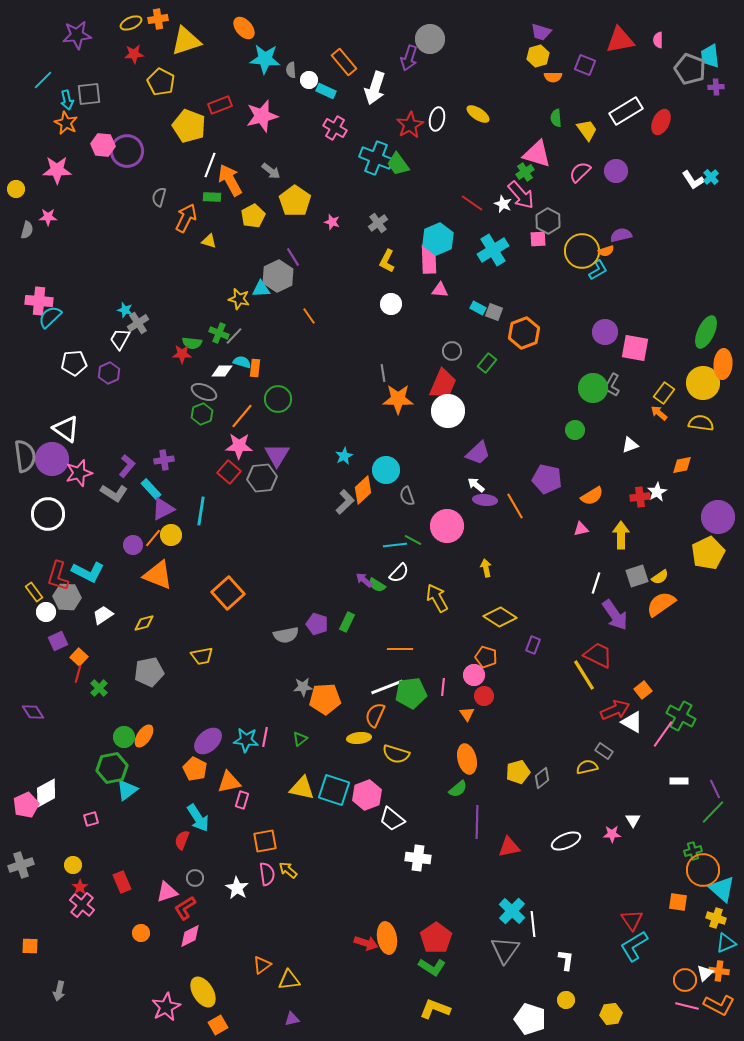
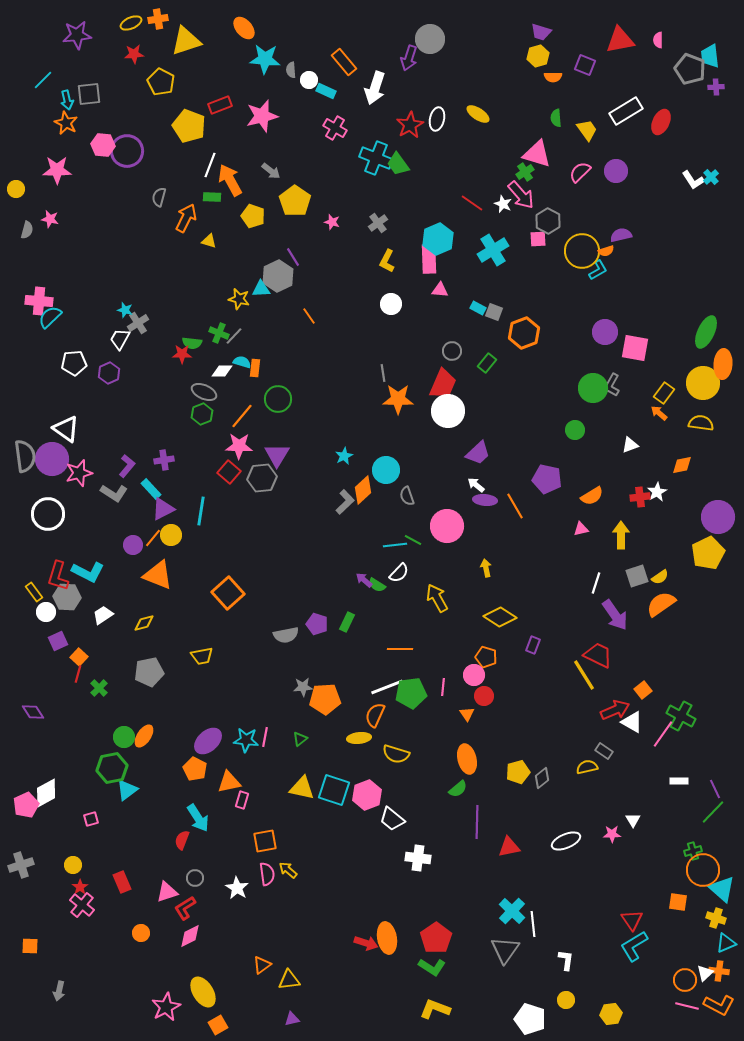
yellow pentagon at (253, 216): rotated 25 degrees counterclockwise
pink star at (48, 217): moved 2 px right, 2 px down; rotated 12 degrees clockwise
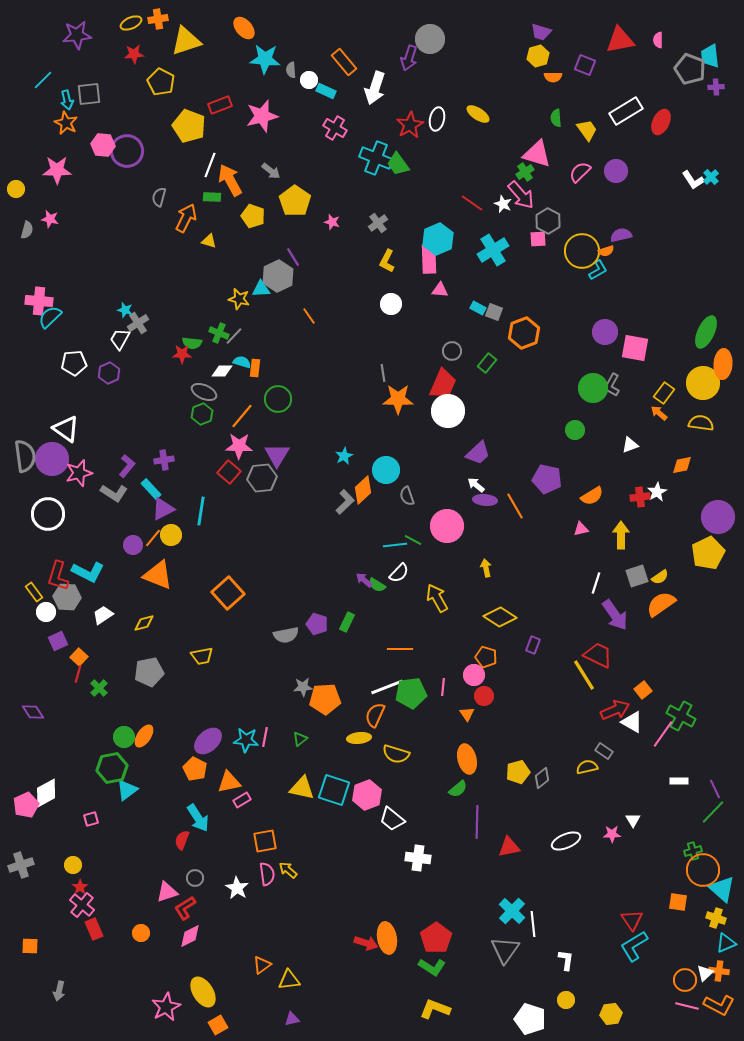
pink rectangle at (242, 800): rotated 42 degrees clockwise
red rectangle at (122, 882): moved 28 px left, 47 px down
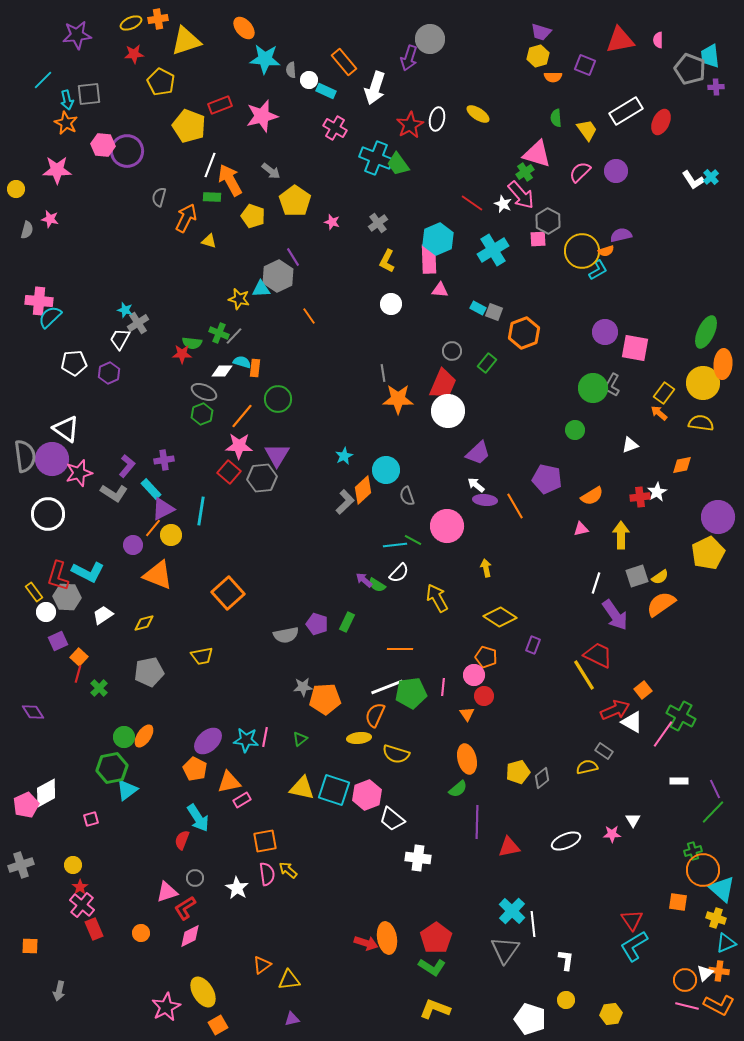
orange line at (153, 538): moved 10 px up
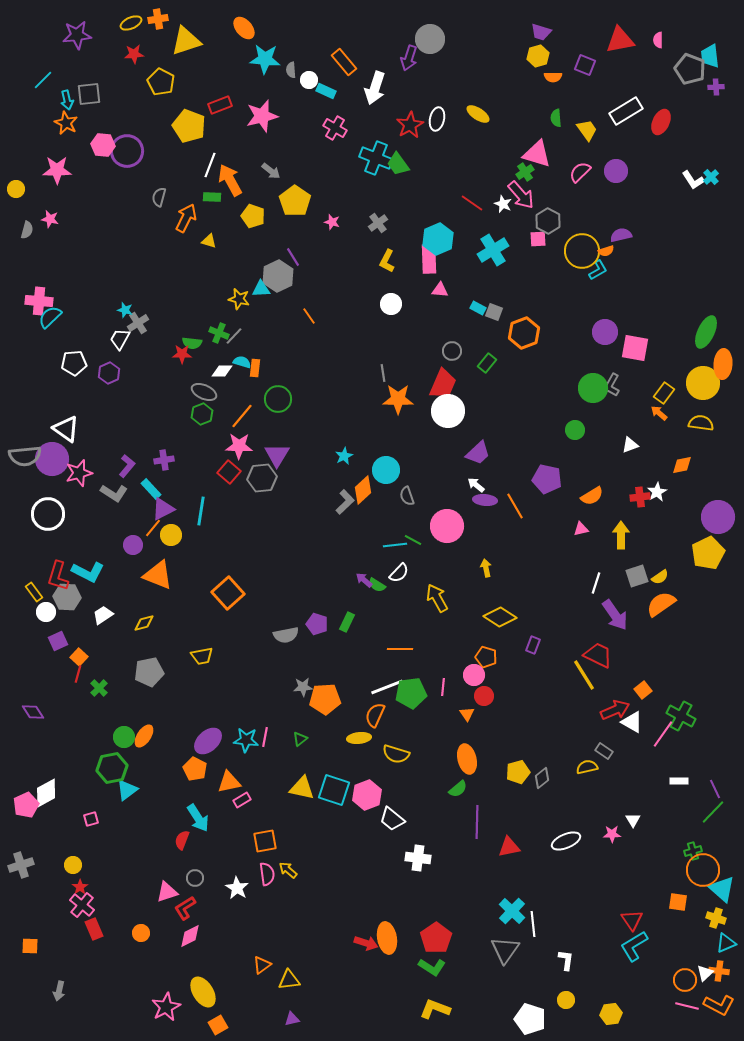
gray semicircle at (25, 456): rotated 92 degrees clockwise
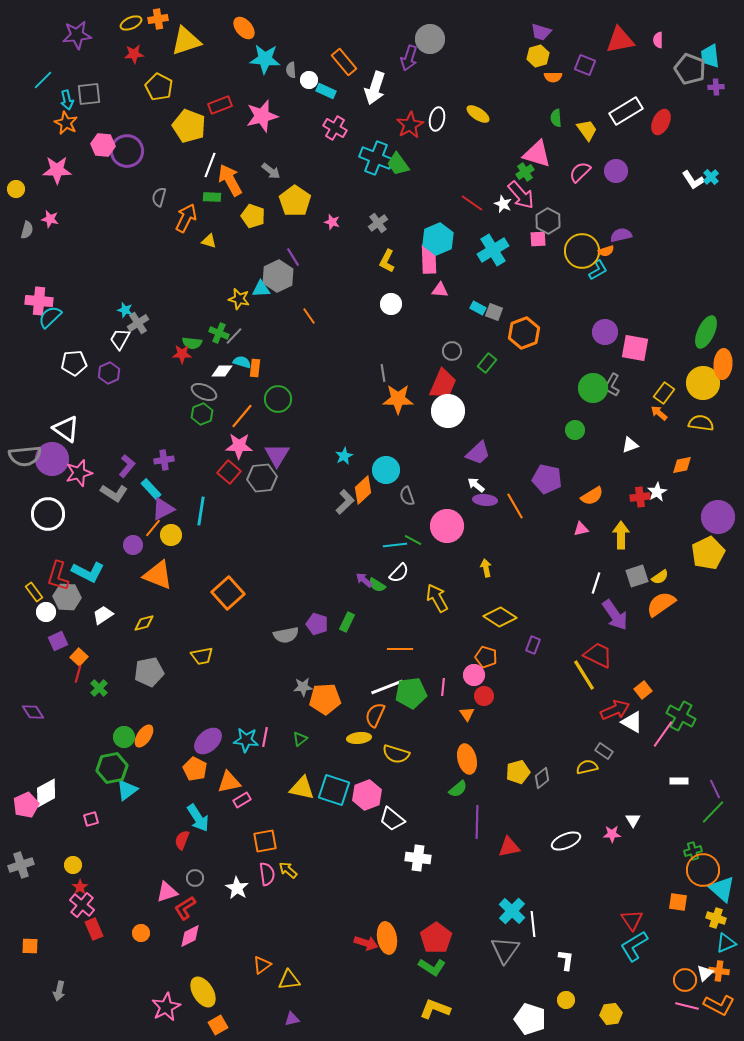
yellow pentagon at (161, 82): moved 2 px left, 5 px down
